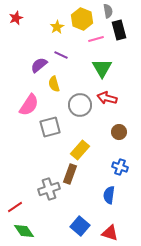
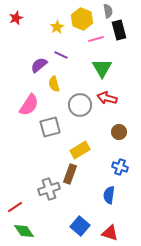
yellow rectangle: rotated 18 degrees clockwise
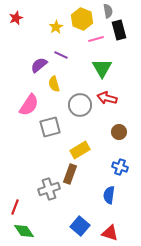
yellow star: moved 1 px left
red line: rotated 35 degrees counterclockwise
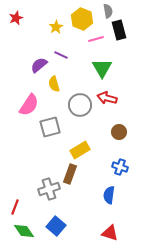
blue square: moved 24 px left
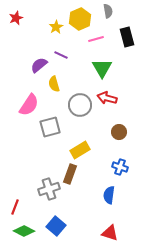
yellow hexagon: moved 2 px left; rotated 15 degrees clockwise
black rectangle: moved 8 px right, 7 px down
green diamond: rotated 30 degrees counterclockwise
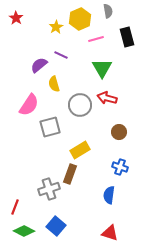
red star: rotated 16 degrees counterclockwise
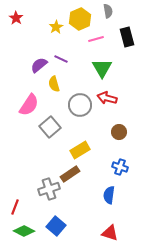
purple line: moved 4 px down
gray square: rotated 25 degrees counterclockwise
brown rectangle: rotated 36 degrees clockwise
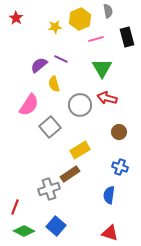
yellow star: moved 1 px left; rotated 24 degrees clockwise
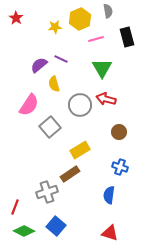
red arrow: moved 1 px left, 1 px down
gray cross: moved 2 px left, 3 px down
